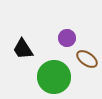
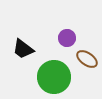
black trapezoid: rotated 20 degrees counterclockwise
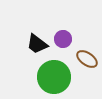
purple circle: moved 4 px left, 1 px down
black trapezoid: moved 14 px right, 5 px up
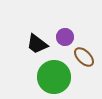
purple circle: moved 2 px right, 2 px up
brown ellipse: moved 3 px left, 2 px up; rotated 10 degrees clockwise
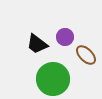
brown ellipse: moved 2 px right, 2 px up
green circle: moved 1 px left, 2 px down
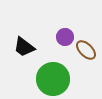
black trapezoid: moved 13 px left, 3 px down
brown ellipse: moved 5 px up
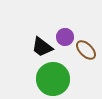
black trapezoid: moved 18 px right
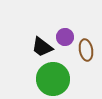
brown ellipse: rotated 35 degrees clockwise
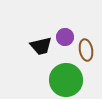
black trapezoid: moved 1 px left, 1 px up; rotated 50 degrees counterclockwise
green circle: moved 13 px right, 1 px down
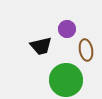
purple circle: moved 2 px right, 8 px up
